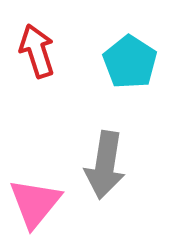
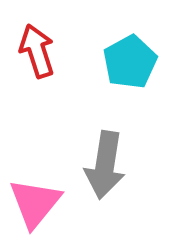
cyan pentagon: rotated 10 degrees clockwise
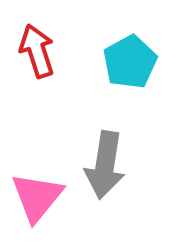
pink triangle: moved 2 px right, 6 px up
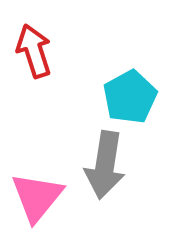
red arrow: moved 3 px left
cyan pentagon: moved 35 px down
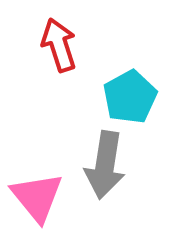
red arrow: moved 25 px right, 6 px up
pink triangle: rotated 18 degrees counterclockwise
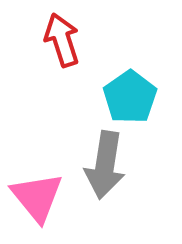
red arrow: moved 3 px right, 5 px up
cyan pentagon: rotated 6 degrees counterclockwise
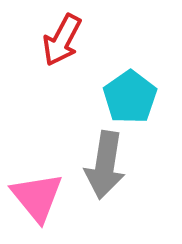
red arrow: rotated 134 degrees counterclockwise
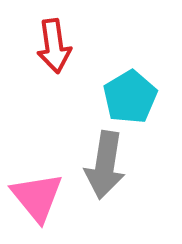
red arrow: moved 8 px left, 6 px down; rotated 36 degrees counterclockwise
cyan pentagon: rotated 4 degrees clockwise
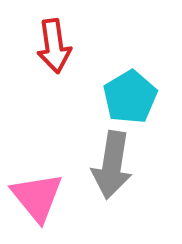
gray arrow: moved 7 px right
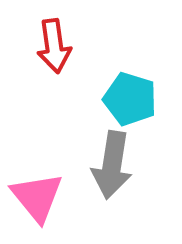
cyan pentagon: moved 2 px down; rotated 24 degrees counterclockwise
